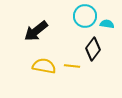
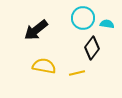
cyan circle: moved 2 px left, 2 px down
black arrow: moved 1 px up
black diamond: moved 1 px left, 1 px up
yellow line: moved 5 px right, 7 px down; rotated 21 degrees counterclockwise
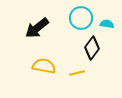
cyan circle: moved 2 px left
black arrow: moved 1 px right, 2 px up
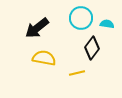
yellow semicircle: moved 8 px up
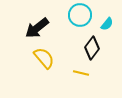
cyan circle: moved 1 px left, 3 px up
cyan semicircle: rotated 120 degrees clockwise
yellow semicircle: rotated 40 degrees clockwise
yellow line: moved 4 px right; rotated 28 degrees clockwise
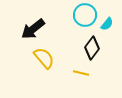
cyan circle: moved 5 px right
black arrow: moved 4 px left, 1 px down
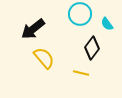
cyan circle: moved 5 px left, 1 px up
cyan semicircle: rotated 104 degrees clockwise
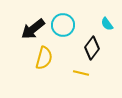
cyan circle: moved 17 px left, 11 px down
yellow semicircle: rotated 55 degrees clockwise
